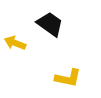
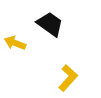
yellow L-shape: rotated 60 degrees counterclockwise
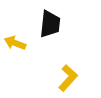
black trapezoid: rotated 60 degrees clockwise
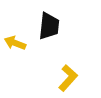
black trapezoid: moved 1 px left, 2 px down
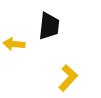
yellow arrow: moved 1 px left, 1 px down; rotated 15 degrees counterclockwise
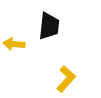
yellow L-shape: moved 2 px left, 1 px down
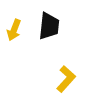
yellow arrow: moved 14 px up; rotated 75 degrees counterclockwise
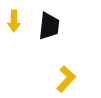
yellow arrow: moved 9 px up; rotated 20 degrees counterclockwise
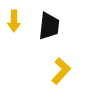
yellow L-shape: moved 5 px left, 8 px up
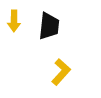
yellow L-shape: moved 1 px down
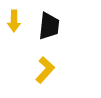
yellow L-shape: moved 16 px left, 2 px up
